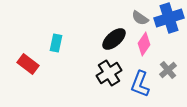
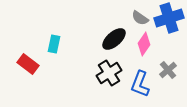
cyan rectangle: moved 2 px left, 1 px down
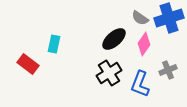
gray cross: rotated 18 degrees clockwise
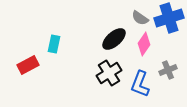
red rectangle: moved 1 px down; rotated 65 degrees counterclockwise
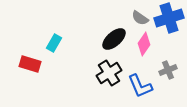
cyan rectangle: moved 1 px up; rotated 18 degrees clockwise
red rectangle: moved 2 px right, 1 px up; rotated 45 degrees clockwise
blue L-shape: moved 2 px down; rotated 44 degrees counterclockwise
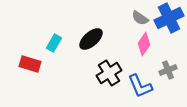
blue cross: rotated 8 degrees counterclockwise
black ellipse: moved 23 px left
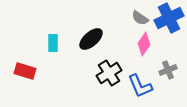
cyan rectangle: moved 1 px left; rotated 30 degrees counterclockwise
red rectangle: moved 5 px left, 7 px down
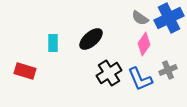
blue L-shape: moved 7 px up
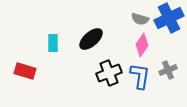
gray semicircle: moved 1 px down; rotated 18 degrees counterclockwise
pink diamond: moved 2 px left, 1 px down
black cross: rotated 10 degrees clockwise
blue L-shape: moved 3 px up; rotated 148 degrees counterclockwise
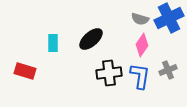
black cross: rotated 15 degrees clockwise
